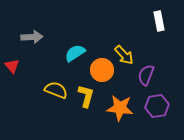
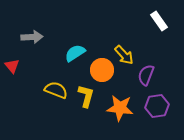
white rectangle: rotated 24 degrees counterclockwise
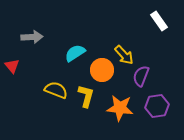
purple semicircle: moved 5 px left, 1 px down
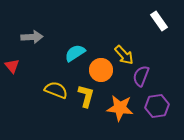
orange circle: moved 1 px left
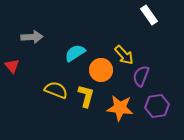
white rectangle: moved 10 px left, 6 px up
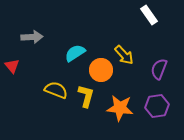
purple semicircle: moved 18 px right, 7 px up
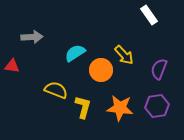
red triangle: rotated 42 degrees counterclockwise
yellow L-shape: moved 3 px left, 11 px down
